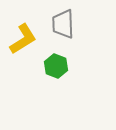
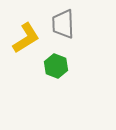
yellow L-shape: moved 3 px right, 1 px up
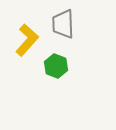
yellow L-shape: moved 1 px right, 2 px down; rotated 16 degrees counterclockwise
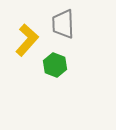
green hexagon: moved 1 px left, 1 px up
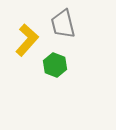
gray trapezoid: rotated 12 degrees counterclockwise
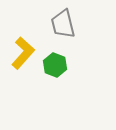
yellow L-shape: moved 4 px left, 13 px down
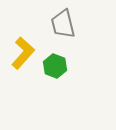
green hexagon: moved 1 px down
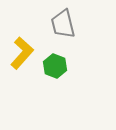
yellow L-shape: moved 1 px left
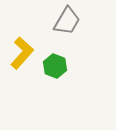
gray trapezoid: moved 4 px right, 3 px up; rotated 136 degrees counterclockwise
